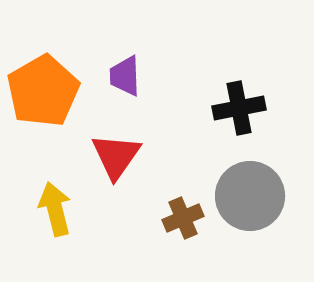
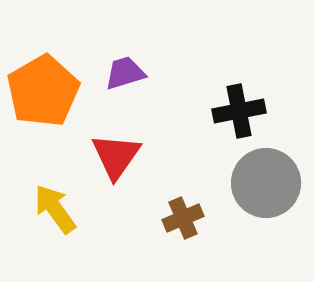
purple trapezoid: moved 3 px up; rotated 75 degrees clockwise
black cross: moved 3 px down
gray circle: moved 16 px right, 13 px up
yellow arrow: rotated 22 degrees counterclockwise
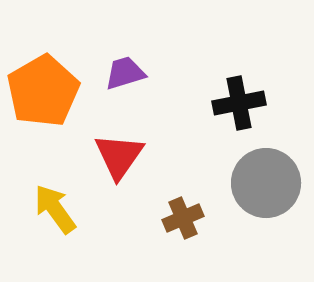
black cross: moved 8 px up
red triangle: moved 3 px right
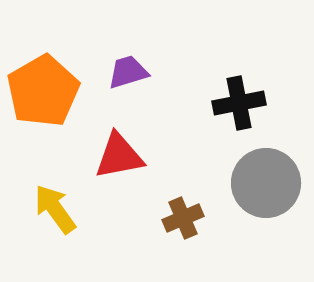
purple trapezoid: moved 3 px right, 1 px up
red triangle: rotated 44 degrees clockwise
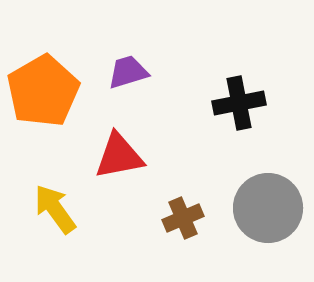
gray circle: moved 2 px right, 25 px down
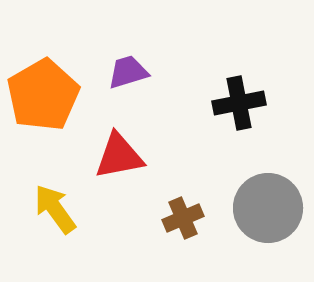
orange pentagon: moved 4 px down
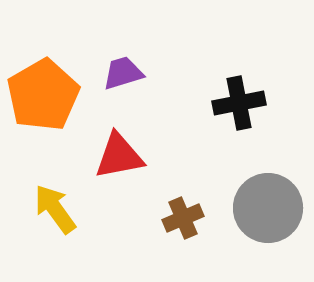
purple trapezoid: moved 5 px left, 1 px down
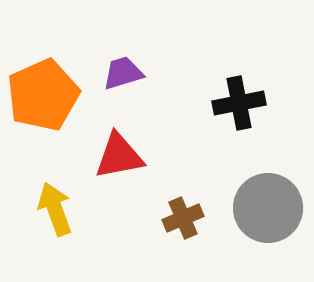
orange pentagon: rotated 6 degrees clockwise
yellow arrow: rotated 16 degrees clockwise
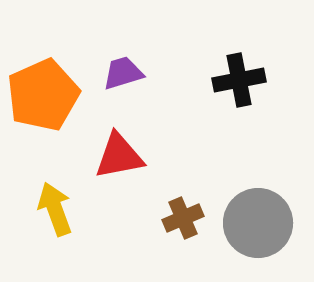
black cross: moved 23 px up
gray circle: moved 10 px left, 15 px down
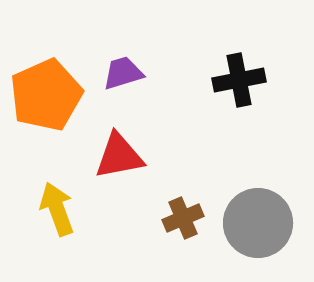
orange pentagon: moved 3 px right
yellow arrow: moved 2 px right
